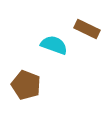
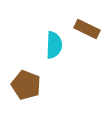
cyan semicircle: rotated 72 degrees clockwise
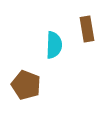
brown rectangle: rotated 55 degrees clockwise
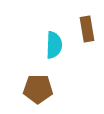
brown pentagon: moved 12 px right, 4 px down; rotated 20 degrees counterclockwise
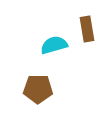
cyan semicircle: rotated 108 degrees counterclockwise
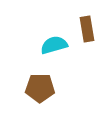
brown pentagon: moved 2 px right, 1 px up
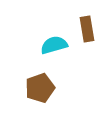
brown pentagon: rotated 20 degrees counterclockwise
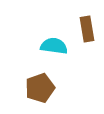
cyan semicircle: moved 1 px down; rotated 24 degrees clockwise
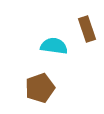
brown rectangle: rotated 10 degrees counterclockwise
